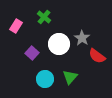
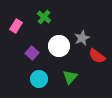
gray star: rotated 14 degrees clockwise
white circle: moved 2 px down
cyan circle: moved 6 px left
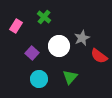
red semicircle: moved 2 px right
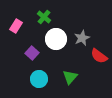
white circle: moved 3 px left, 7 px up
